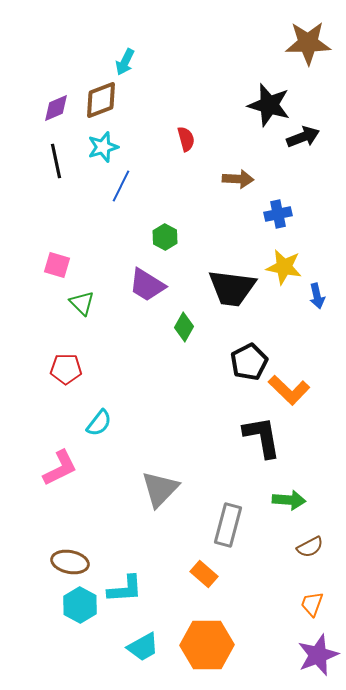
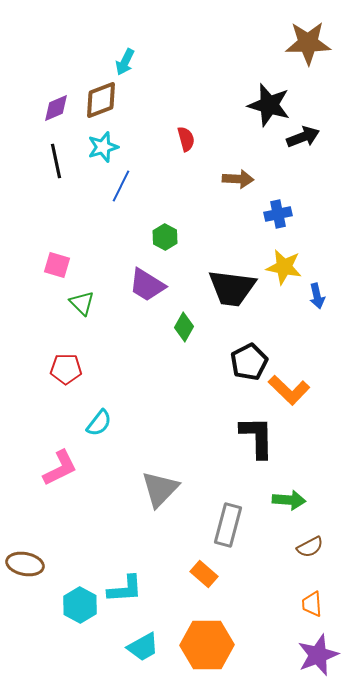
black L-shape: moved 5 px left; rotated 9 degrees clockwise
brown ellipse: moved 45 px left, 2 px down
orange trapezoid: rotated 24 degrees counterclockwise
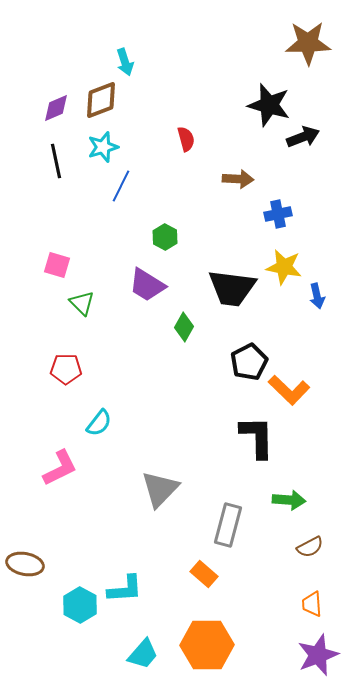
cyan arrow: rotated 44 degrees counterclockwise
cyan trapezoid: moved 7 px down; rotated 20 degrees counterclockwise
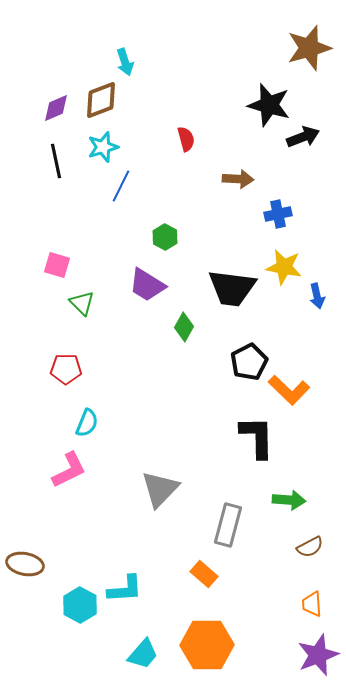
brown star: moved 1 px right, 5 px down; rotated 15 degrees counterclockwise
cyan semicircle: moved 12 px left; rotated 16 degrees counterclockwise
pink L-shape: moved 9 px right, 2 px down
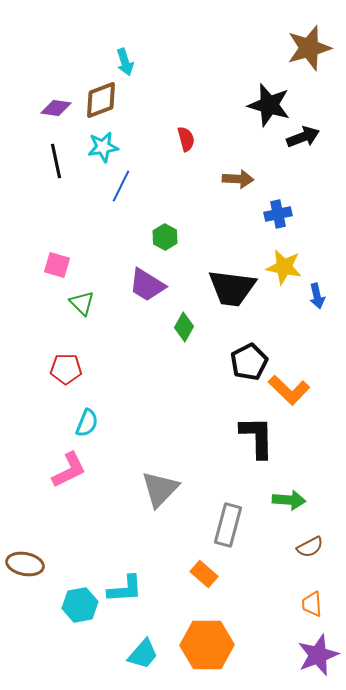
purple diamond: rotated 32 degrees clockwise
cyan star: rotated 8 degrees clockwise
cyan hexagon: rotated 20 degrees clockwise
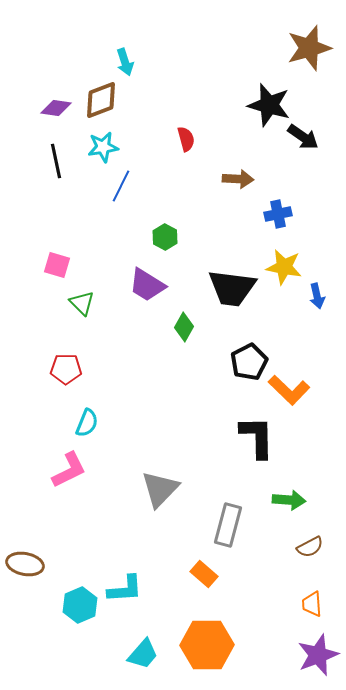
black arrow: rotated 56 degrees clockwise
cyan hexagon: rotated 12 degrees counterclockwise
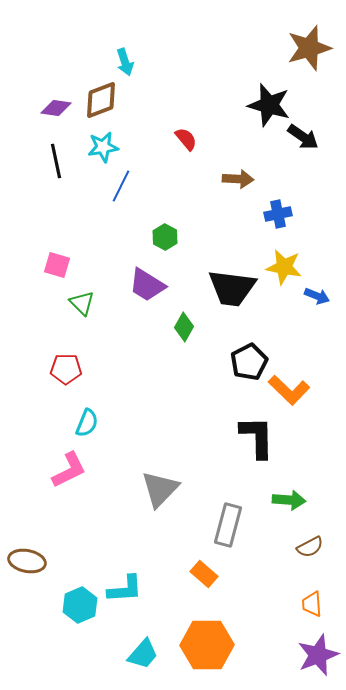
red semicircle: rotated 25 degrees counterclockwise
blue arrow: rotated 55 degrees counterclockwise
brown ellipse: moved 2 px right, 3 px up
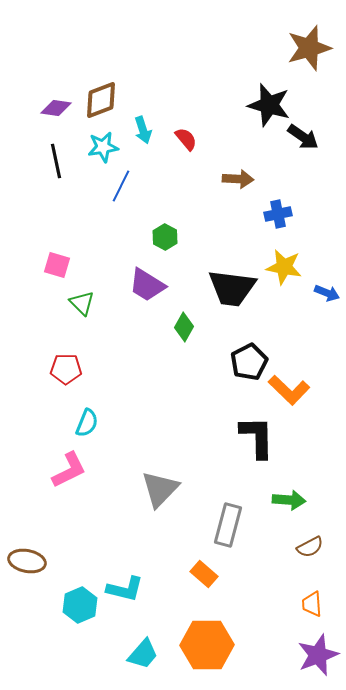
cyan arrow: moved 18 px right, 68 px down
blue arrow: moved 10 px right, 3 px up
cyan L-shape: rotated 18 degrees clockwise
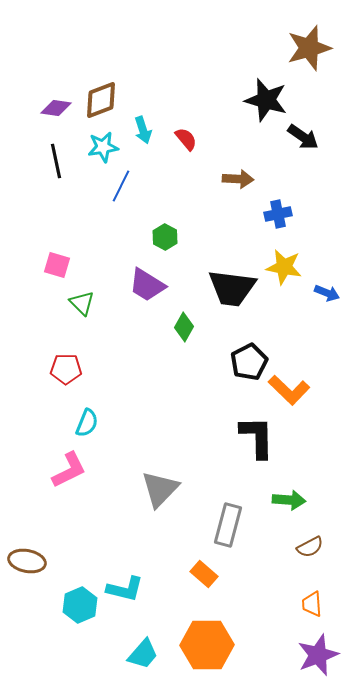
black star: moved 3 px left, 5 px up
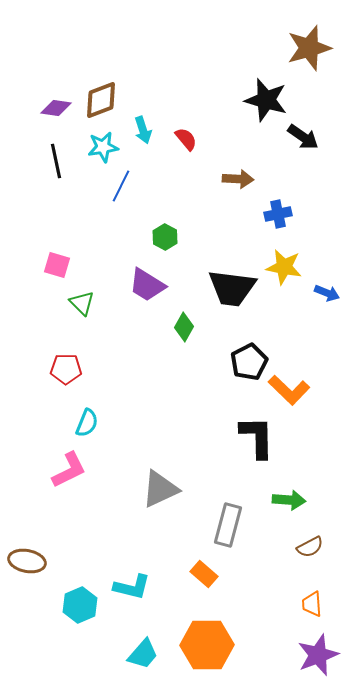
gray triangle: rotated 21 degrees clockwise
cyan L-shape: moved 7 px right, 2 px up
